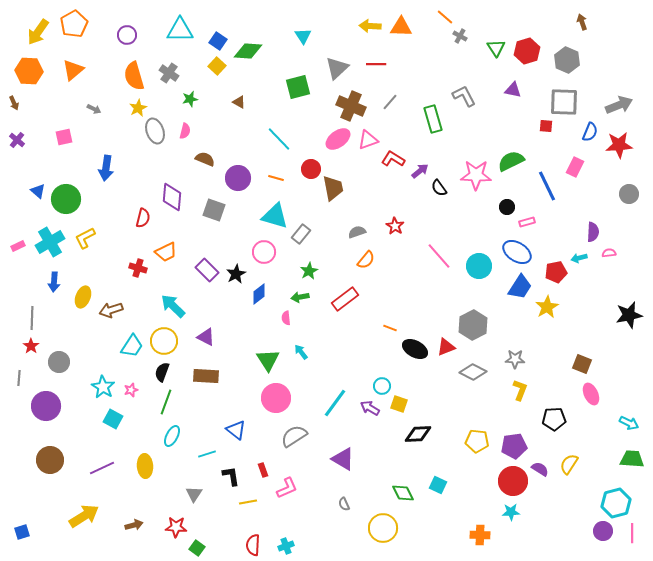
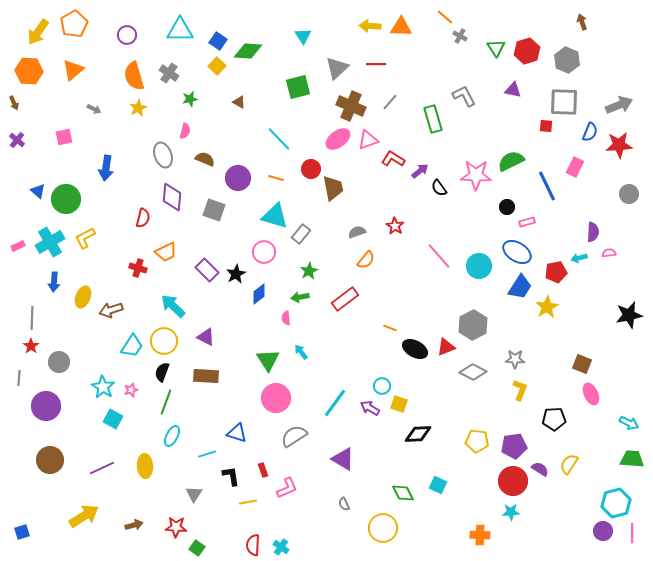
gray ellipse at (155, 131): moved 8 px right, 24 px down
blue triangle at (236, 430): moved 1 px right, 3 px down; rotated 20 degrees counterclockwise
cyan cross at (286, 546): moved 5 px left, 1 px down; rotated 35 degrees counterclockwise
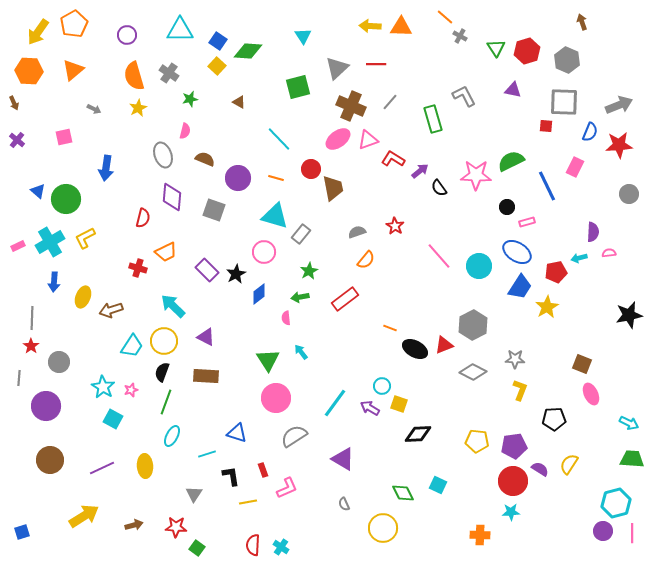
red triangle at (446, 347): moved 2 px left, 2 px up
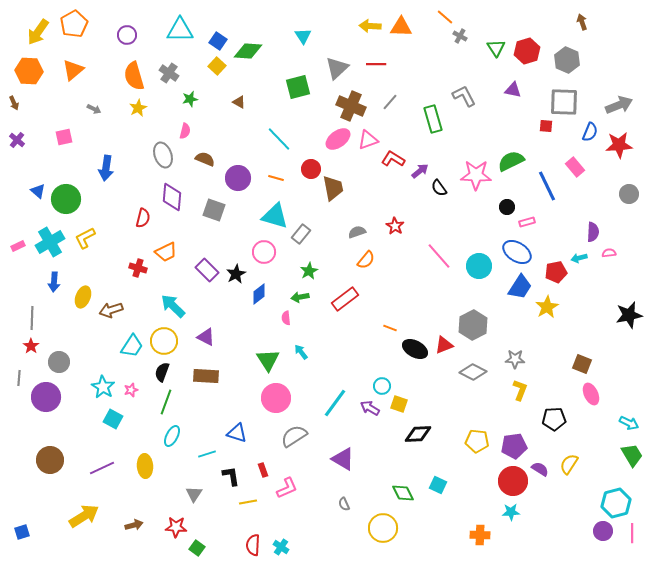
pink rectangle at (575, 167): rotated 66 degrees counterclockwise
purple circle at (46, 406): moved 9 px up
green trapezoid at (632, 459): moved 4 px up; rotated 55 degrees clockwise
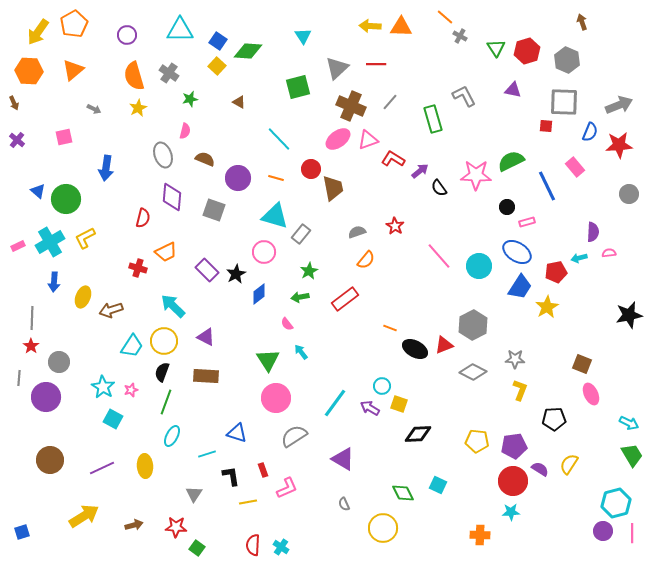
pink semicircle at (286, 318): moved 1 px right, 6 px down; rotated 32 degrees counterclockwise
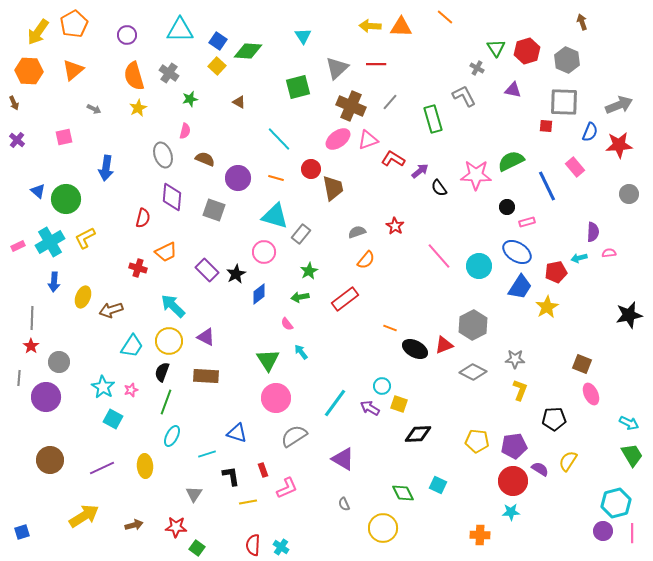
gray cross at (460, 36): moved 17 px right, 32 px down
yellow circle at (164, 341): moved 5 px right
yellow semicircle at (569, 464): moved 1 px left, 3 px up
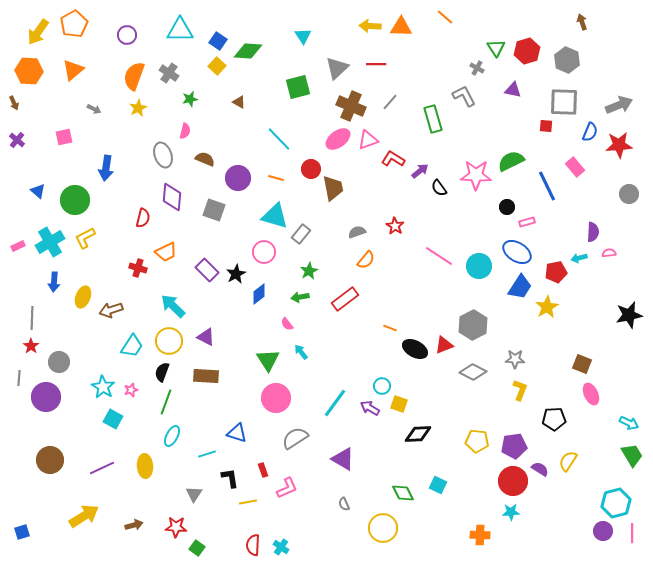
orange semicircle at (134, 76): rotated 36 degrees clockwise
green circle at (66, 199): moved 9 px right, 1 px down
pink line at (439, 256): rotated 16 degrees counterclockwise
gray semicircle at (294, 436): moved 1 px right, 2 px down
black L-shape at (231, 476): moved 1 px left, 2 px down
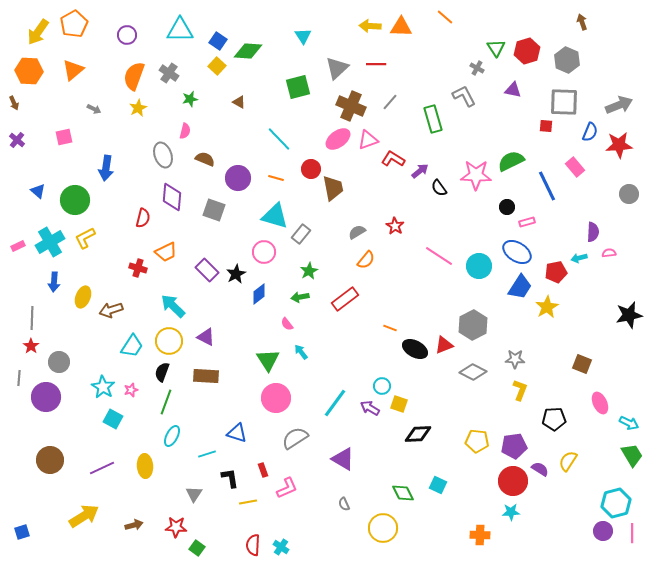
gray semicircle at (357, 232): rotated 12 degrees counterclockwise
pink ellipse at (591, 394): moved 9 px right, 9 px down
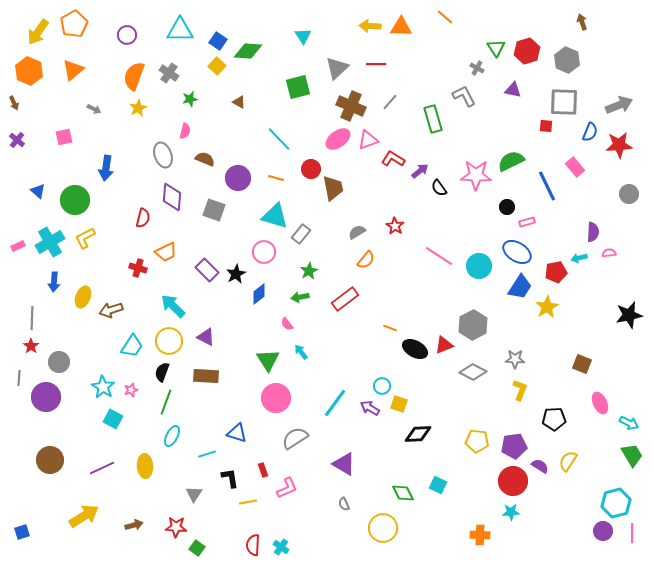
orange hexagon at (29, 71): rotated 20 degrees clockwise
purple triangle at (343, 459): moved 1 px right, 5 px down
purple semicircle at (540, 469): moved 3 px up
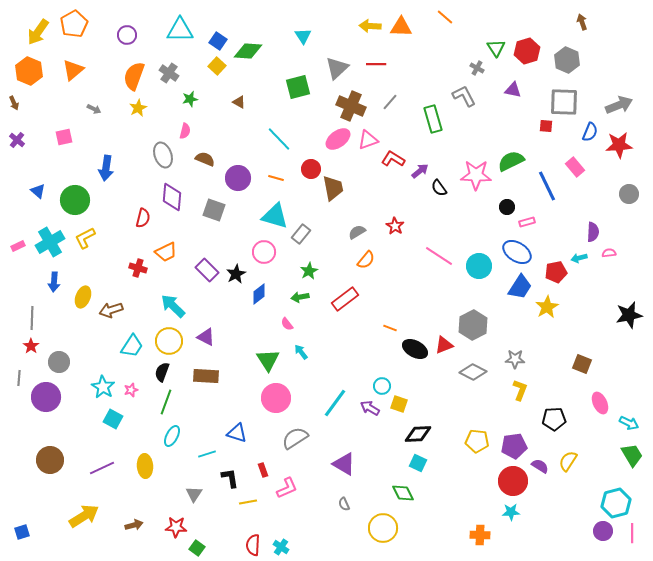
cyan square at (438, 485): moved 20 px left, 22 px up
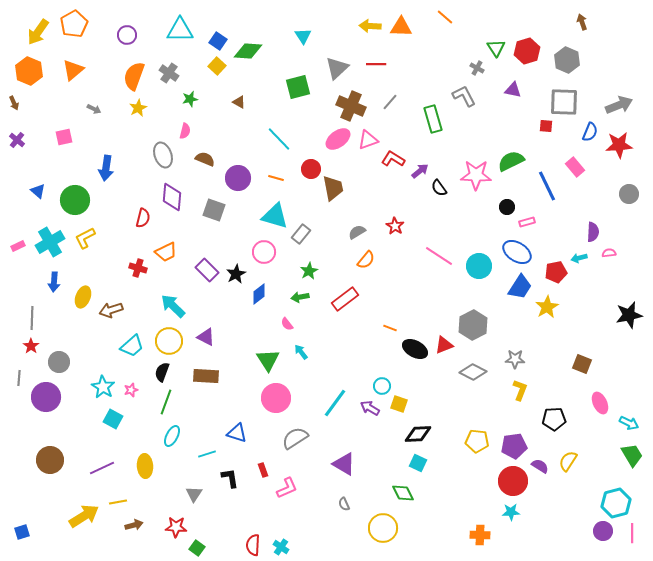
cyan trapezoid at (132, 346): rotated 15 degrees clockwise
yellow line at (248, 502): moved 130 px left
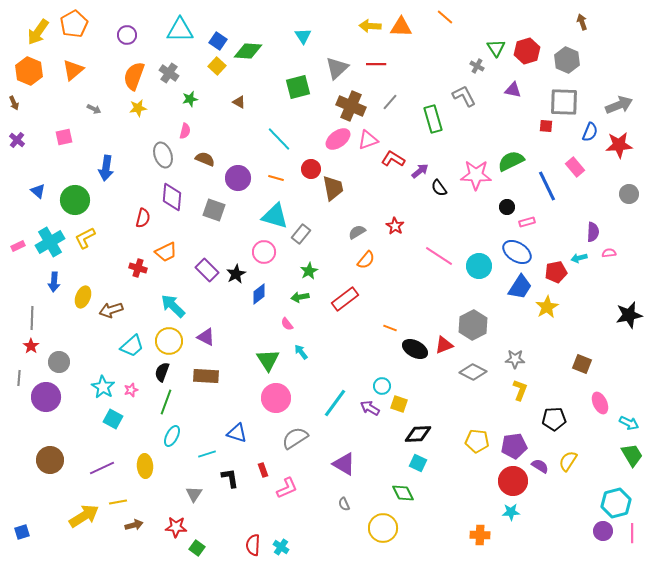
gray cross at (477, 68): moved 2 px up
yellow star at (138, 108): rotated 18 degrees clockwise
